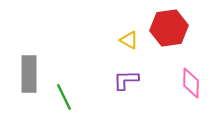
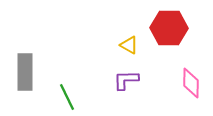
red hexagon: rotated 9 degrees clockwise
yellow triangle: moved 5 px down
gray rectangle: moved 4 px left, 2 px up
green line: moved 3 px right
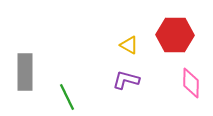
red hexagon: moved 6 px right, 7 px down
purple L-shape: rotated 16 degrees clockwise
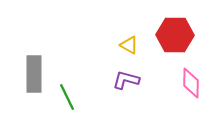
gray rectangle: moved 9 px right, 2 px down
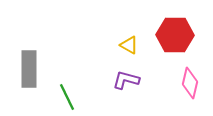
gray rectangle: moved 5 px left, 5 px up
pink diamond: moved 1 px left; rotated 12 degrees clockwise
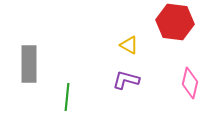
red hexagon: moved 13 px up; rotated 6 degrees clockwise
gray rectangle: moved 5 px up
green line: rotated 32 degrees clockwise
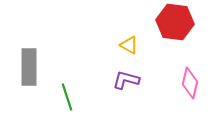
gray rectangle: moved 3 px down
green line: rotated 24 degrees counterclockwise
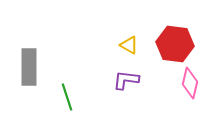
red hexagon: moved 22 px down
purple L-shape: rotated 8 degrees counterclockwise
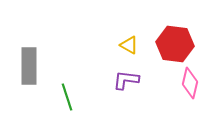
gray rectangle: moved 1 px up
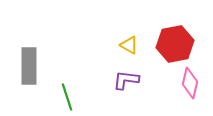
red hexagon: rotated 18 degrees counterclockwise
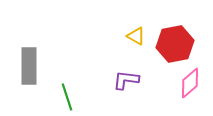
yellow triangle: moved 7 px right, 9 px up
pink diamond: rotated 36 degrees clockwise
